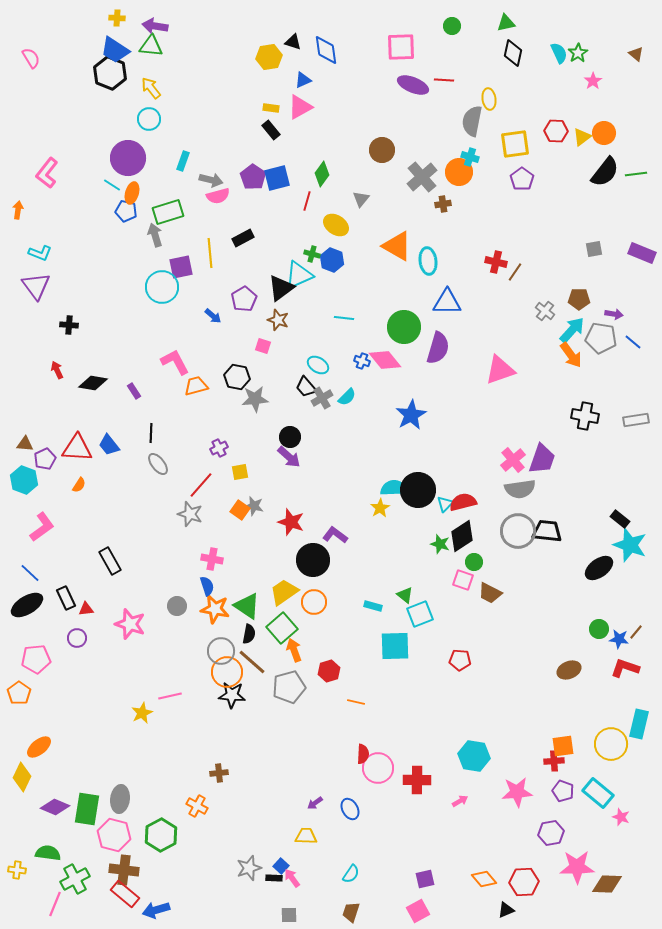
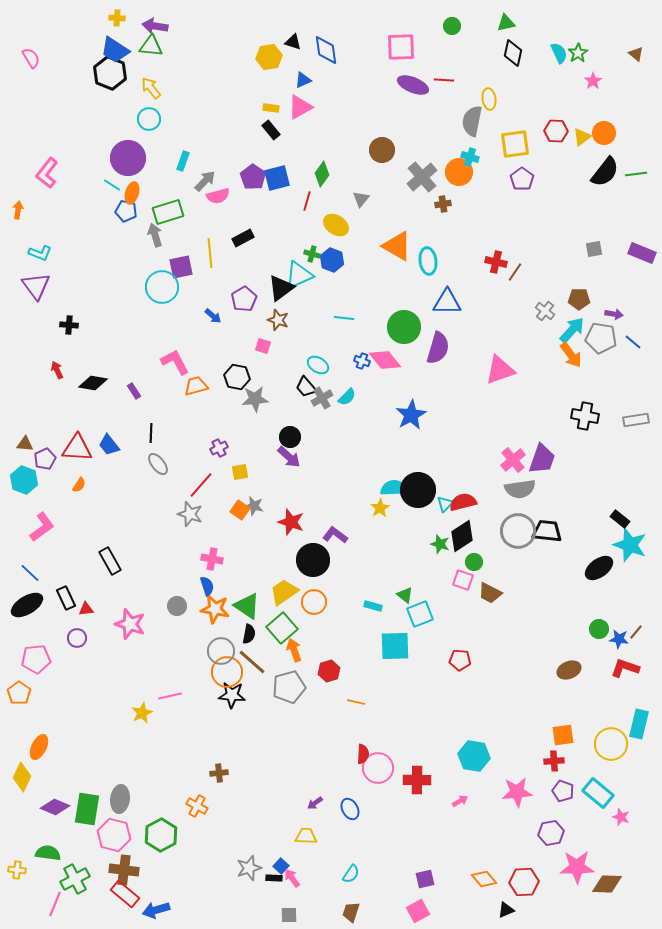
gray arrow at (211, 180): moved 6 px left, 1 px down; rotated 60 degrees counterclockwise
orange square at (563, 746): moved 11 px up
orange ellipse at (39, 747): rotated 25 degrees counterclockwise
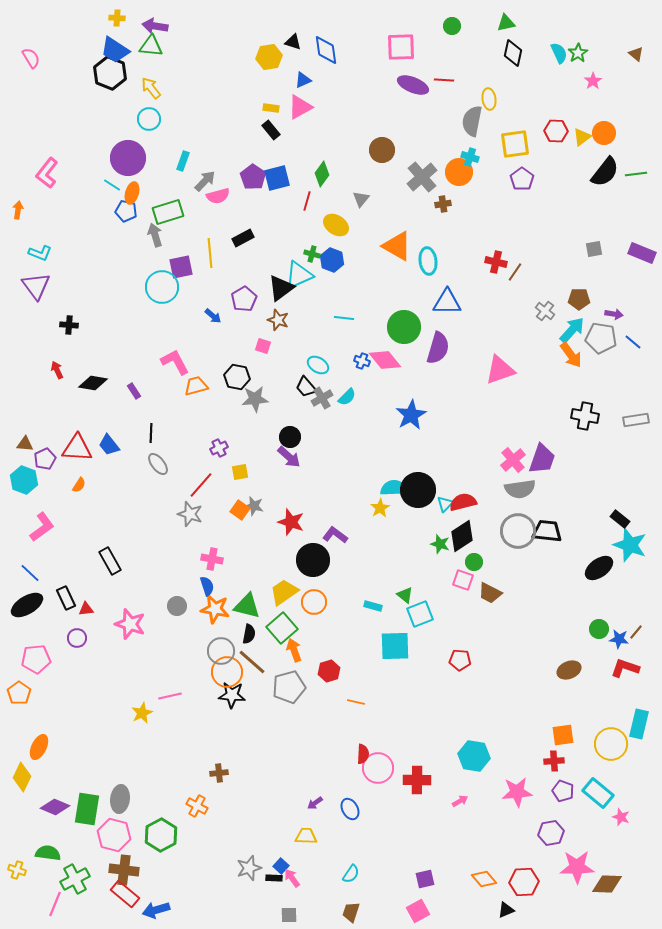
green triangle at (247, 606): rotated 20 degrees counterclockwise
yellow cross at (17, 870): rotated 12 degrees clockwise
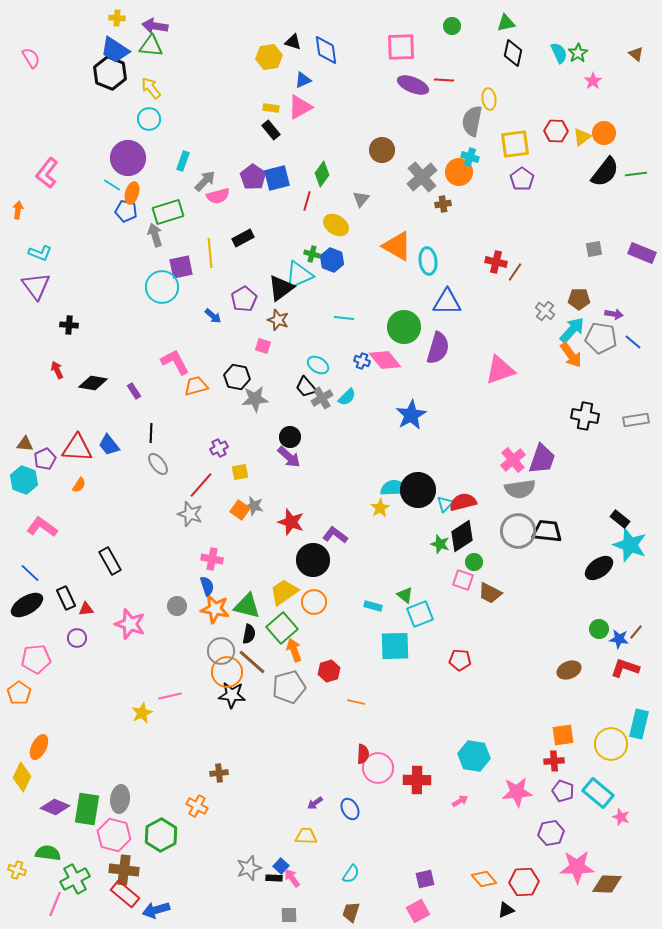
pink L-shape at (42, 527): rotated 108 degrees counterclockwise
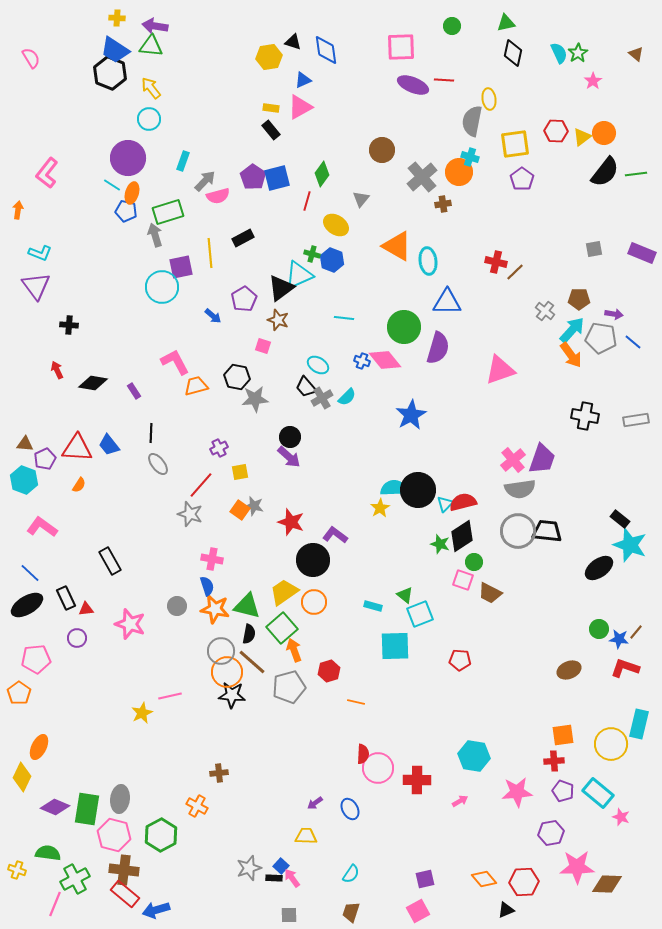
brown line at (515, 272): rotated 12 degrees clockwise
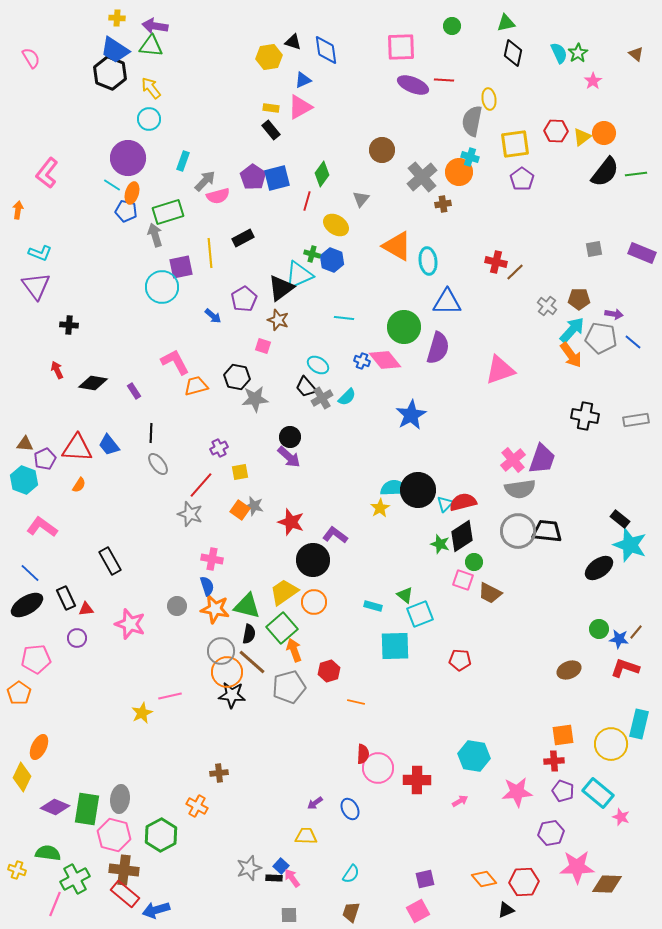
gray cross at (545, 311): moved 2 px right, 5 px up
